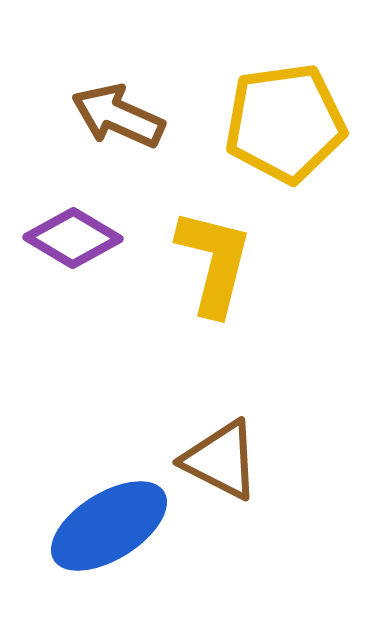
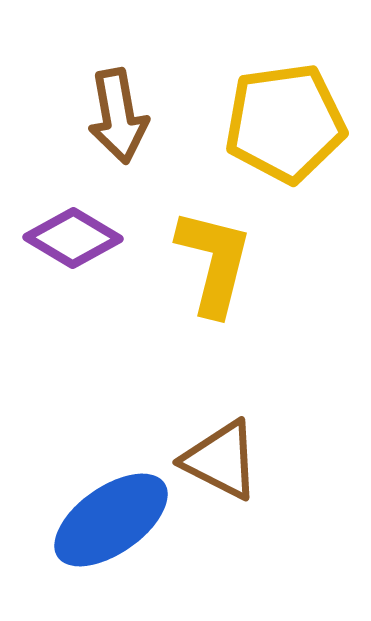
brown arrow: rotated 124 degrees counterclockwise
blue ellipse: moved 2 px right, 6 px up; rotated 3 degrees counterclockwise
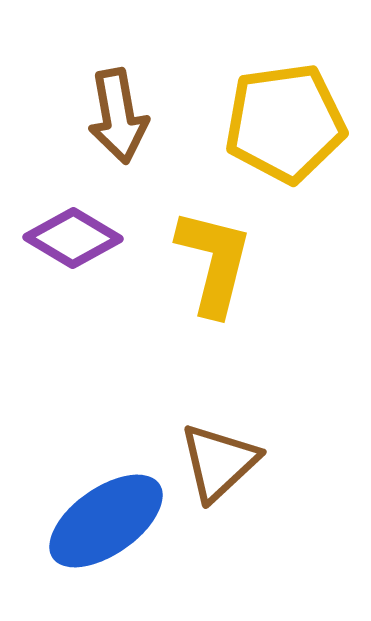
brown triangle: moved 2 px left, 2 px down; rotated 50 degrees clockwise
blue ellipse: moved 5 px left, 1 px down
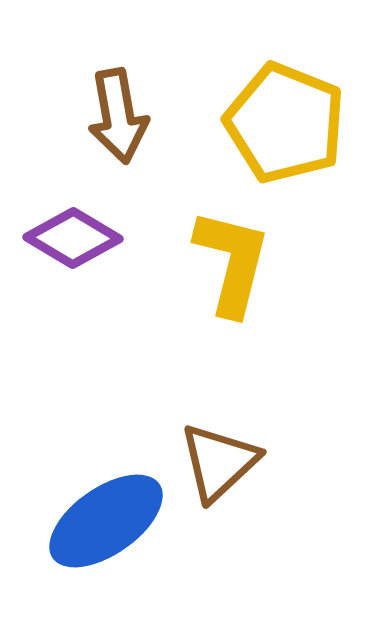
yellow pentagon: rotated 30 degrees clockwise
yellow L-shape: moved 18 px right
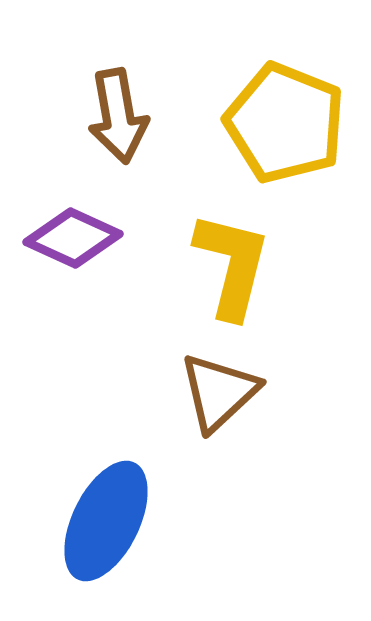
purple diamond: rotated 6 degrees counterclockwise
yellow L-shape: moved 3 px down
brown triangle: moved 70 px up
blue ellipse: rotated 29 degrees counterclockwise
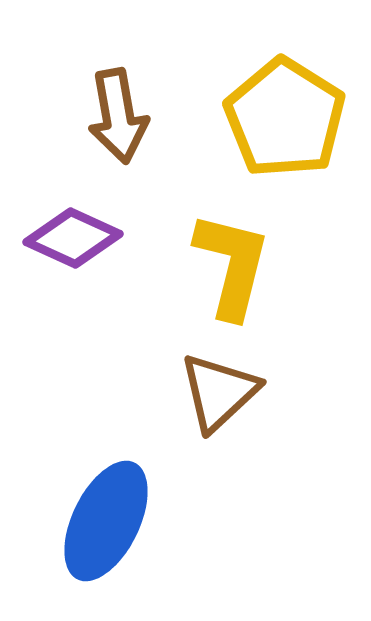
yellow pentagon: moved 5 px up; rotated 10 degrees clockwise
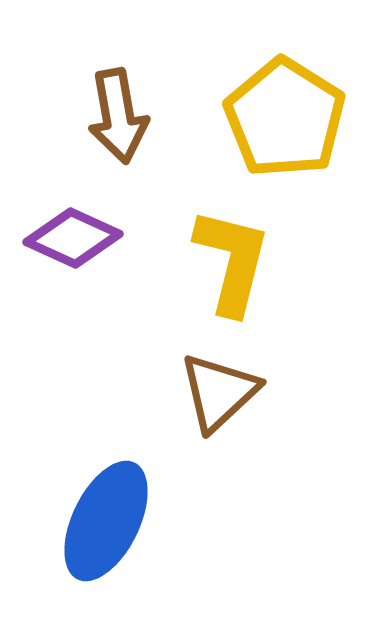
yellow L-shape: moved 4 px up
